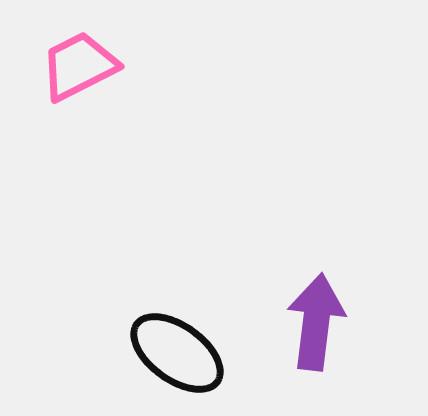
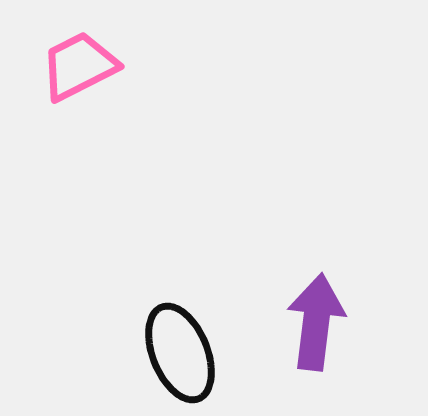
black ellipse: moved 3 px right; rotated 32 degrees clockwise
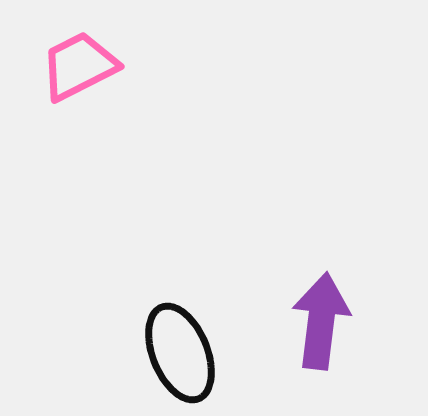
purple arrow: moved 5 px right, 1 px up
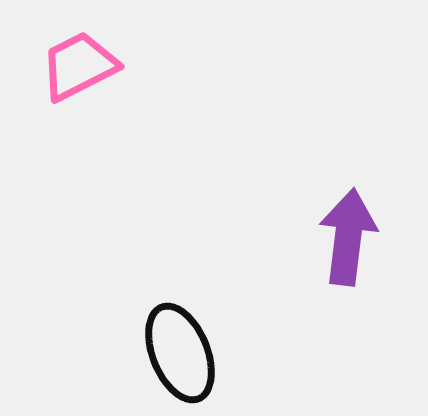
purple arrow: moved 27 px right, 84 px up
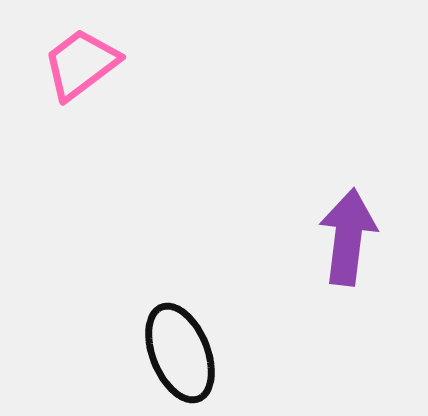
pink trapezoid: moved 2 px right, 2 px up; rotated 10 degrees counterclockwise
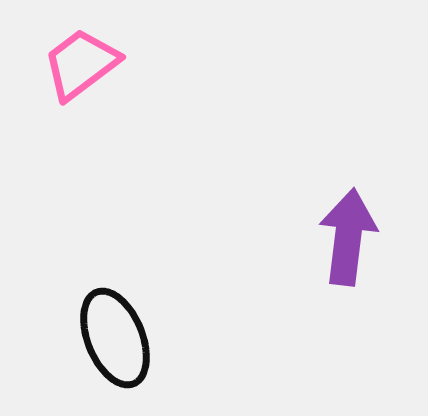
black ellipse: moved 65 px left, 15 px up
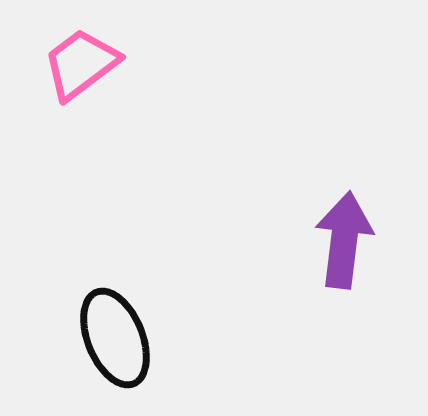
purple arrow: moved 4 px left, 3 px down
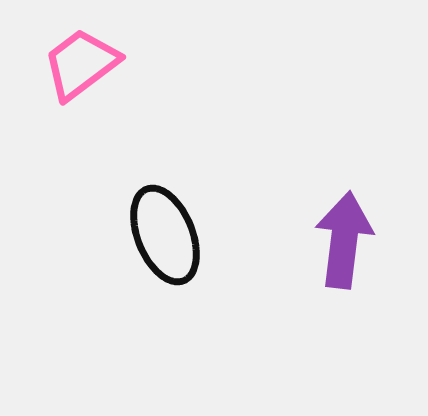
black ellipse: moved 50 px right, 103 px up
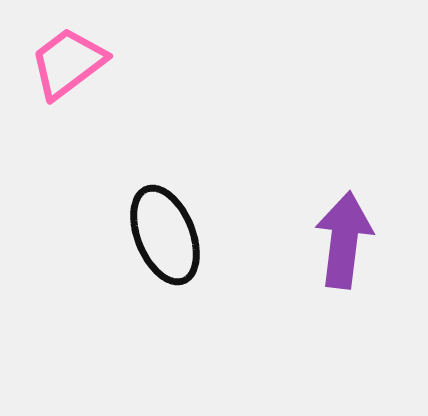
pink trapezoid: moved 13 px left, 1 px up
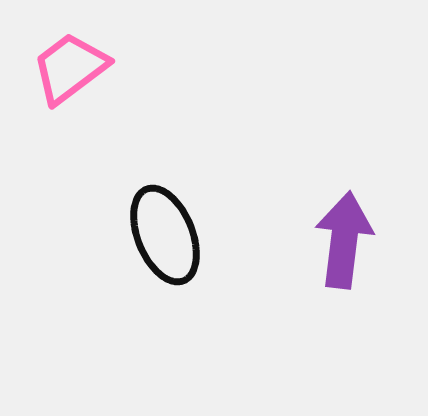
pink trapezoid: moved 2 px right, 5 px down
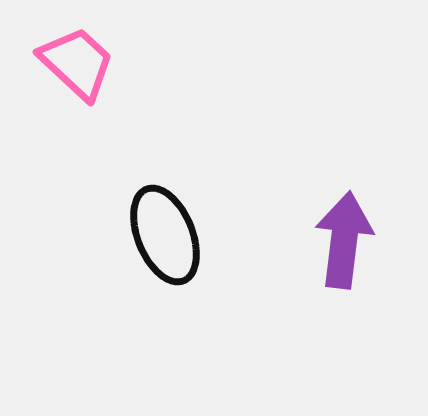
pink trapezoid: moved 7 px right, 5 px up; rotated 80 degrees clockwise
